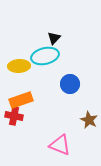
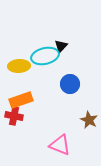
black triangle: moved 7 px right, 8 px down
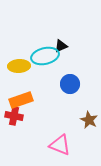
black triangle: rotated 24 degrees clockwise
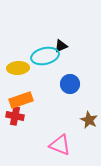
yellow ellipse: moved 1 px left, 2 px down
red cross: moved 1 px right
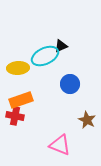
cyan ellipse: rotated 12 degrees counterclockwise
brown star: moved 2 px left
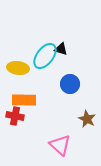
black triangle: moved 3 px down; rotated 40 degrees clockwise
cyan ellipse: rotated 28 degrees counterclockwise
yellow ellipse: rotated 10 degrees clockwise
orange rectangle: moved 3 px right; rotated 20 degrees clockwise
brown star: moved 1 px up
pink triangle: rotated 20 degrees clockwise
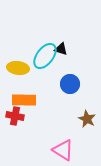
pink triangle: moved 3 px right, 5 px down; rotated 10 degrees counterclockwise
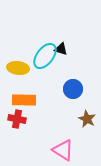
blue circle: moved 3 px right, 5 px down
red cross: moved 2 px right, 3 px down
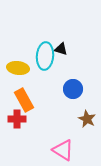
cyan ellipse: rotated 32 degrees counterclockwise
orange rectangle: rotated 60 degrees clockwise
red cross: rotated 12 degrees counterclockwise
